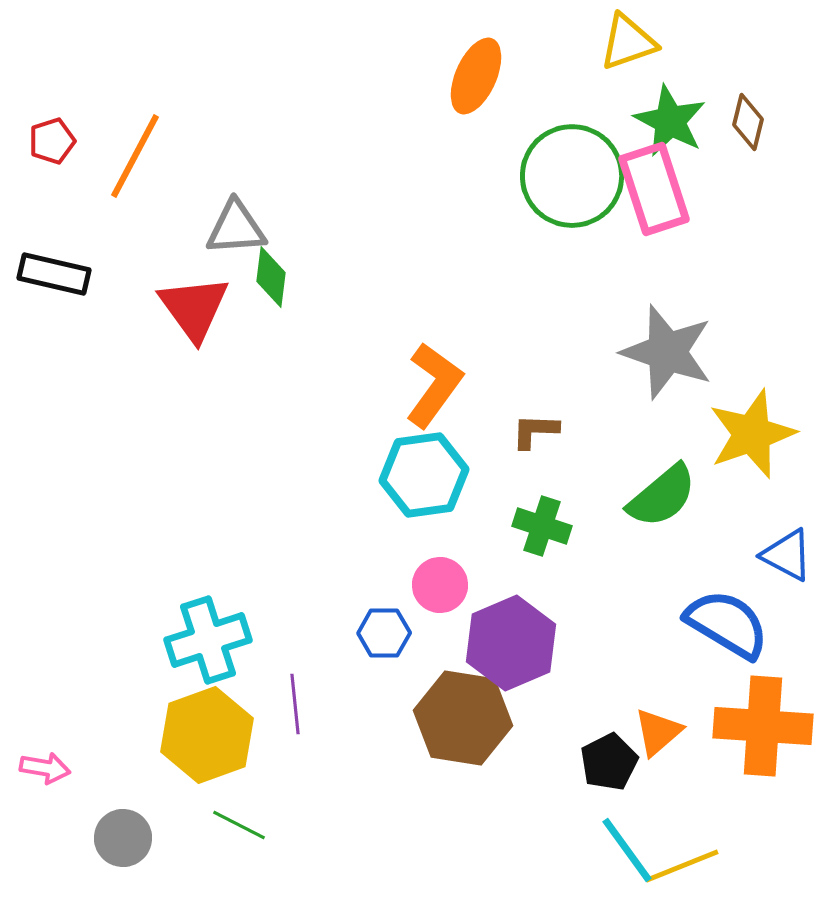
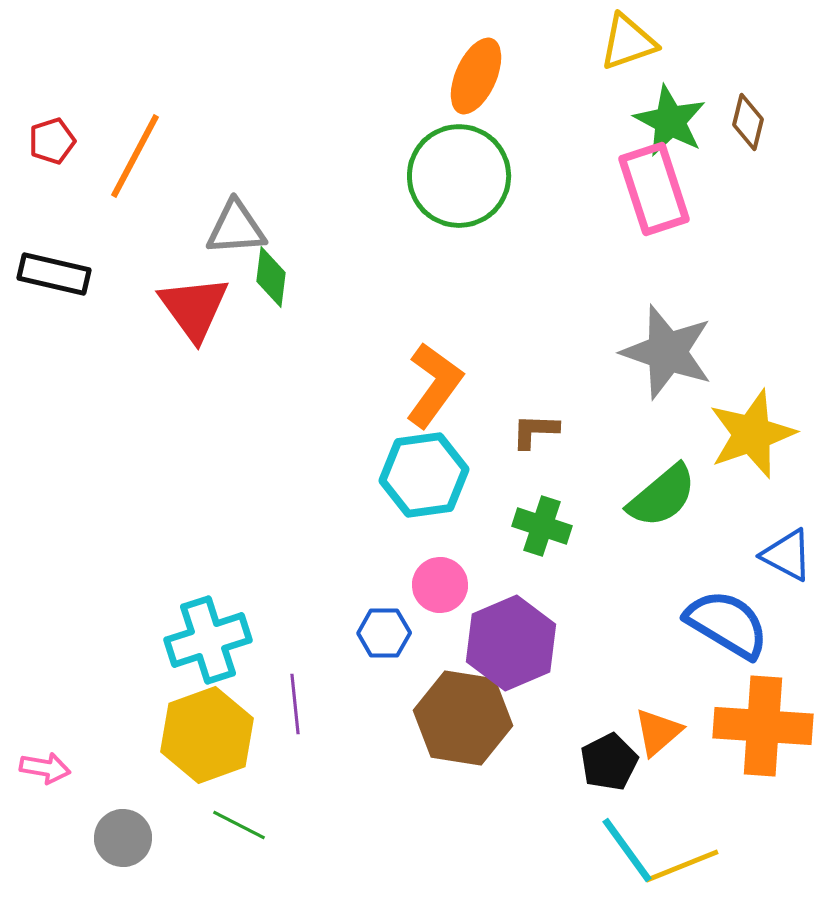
green circle: moved 113 px left
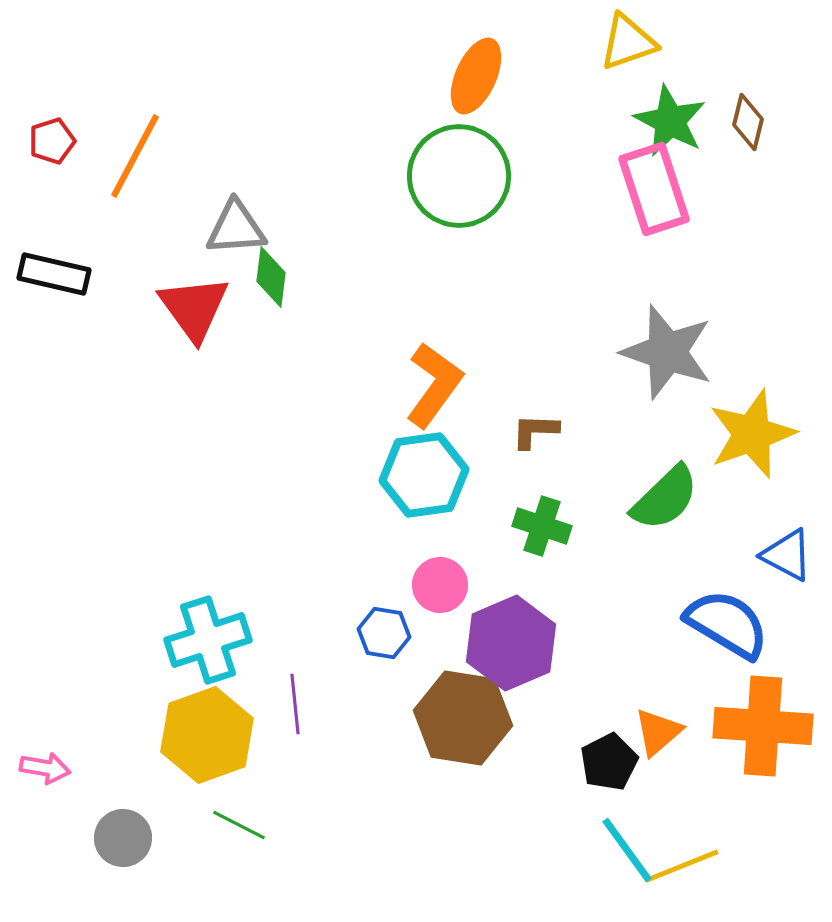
green semicircle: moved 3 px right, 2 px down; rotated 4 degrees counterclockwise
blue hexagon: rotated 9 degrees clockwise
